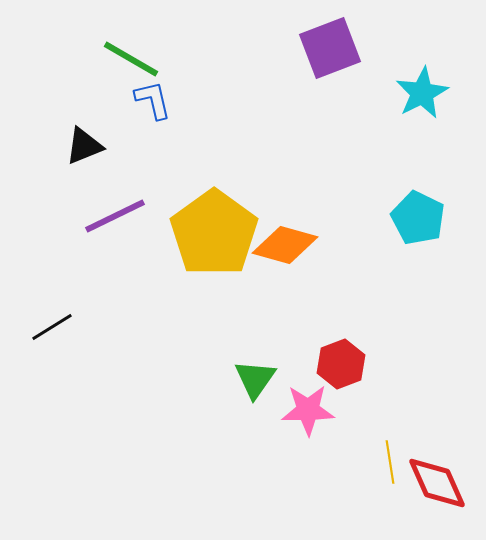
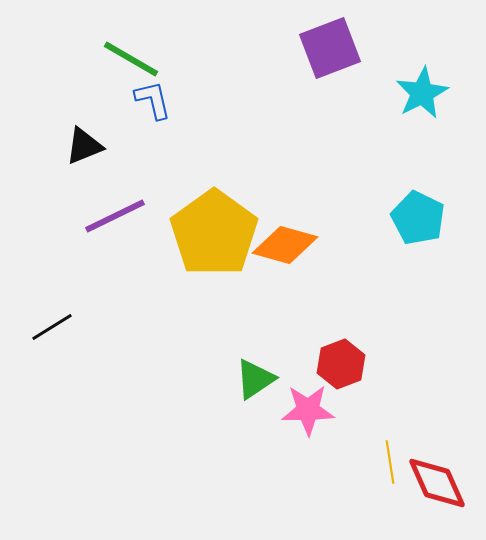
green triangle: rotated 21 degrees clockwise
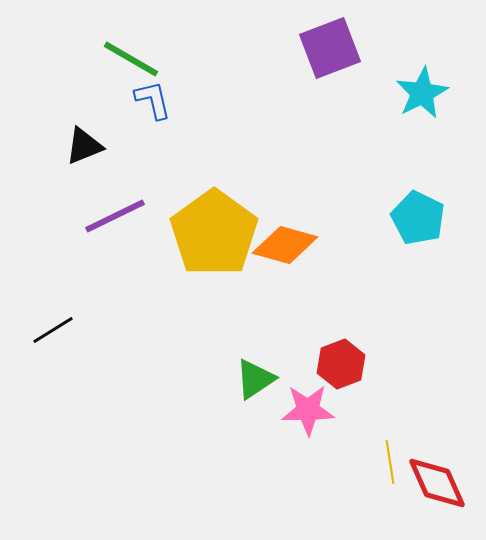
black line: moved 1 px right, 3 px down
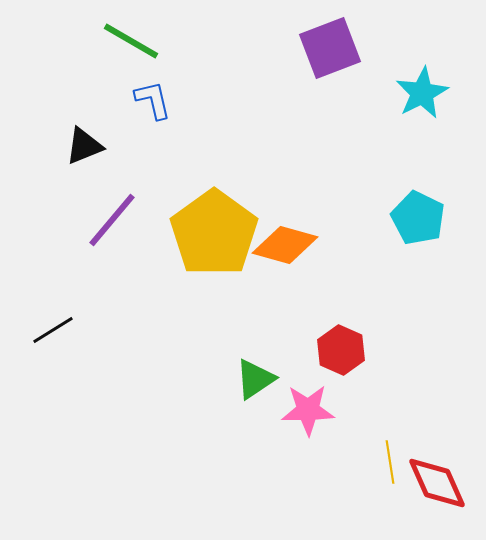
green line: moved 18 px up
purple line: moved 3 px left, 4 px down; rotated 24 degrees counterclockwise
red hexagon: moved 14 px up; rotated 15 degrees counterclockwise
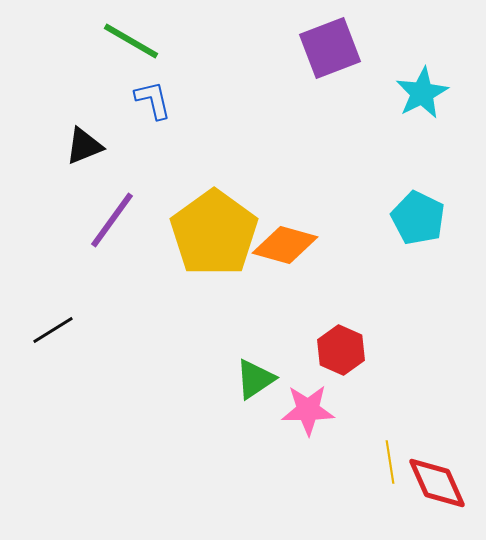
purple line: rotated 4 degrees counterclockwise
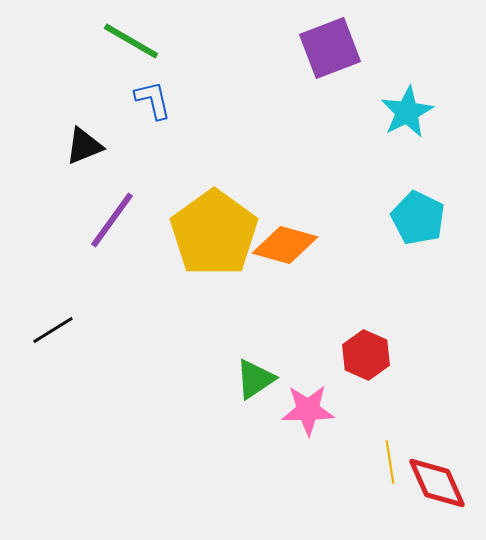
cyan star: moved 15 px left, 19 px down
red hexagon: moved 25 px right, 5 px down
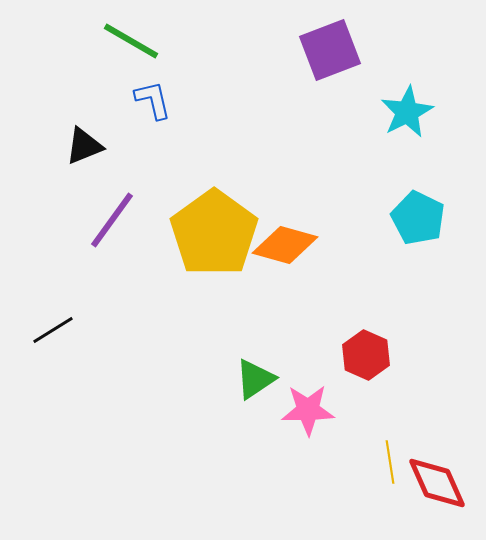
purple square: moved 2 px down
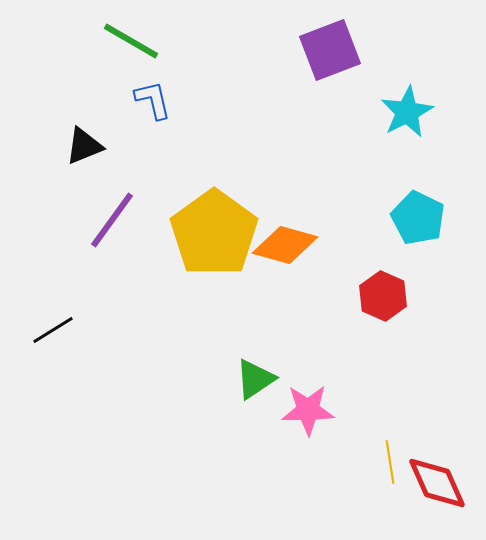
red hexagon: moved 17 px right, 59 px up
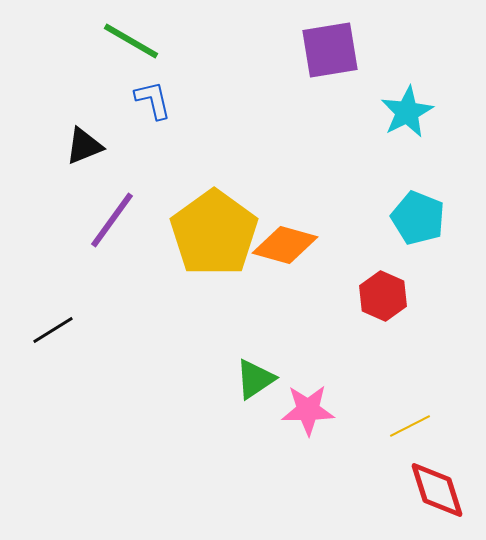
purple square: rotated 12 degrees clockwise
cyan pentagon: rotated 4 degrees counterclockwise
yellow line: moved 20 px right, 36 px up; rotated 72 degrees clockwise
red diamond: moved 7 px down; rotated 6 degrees clockwise
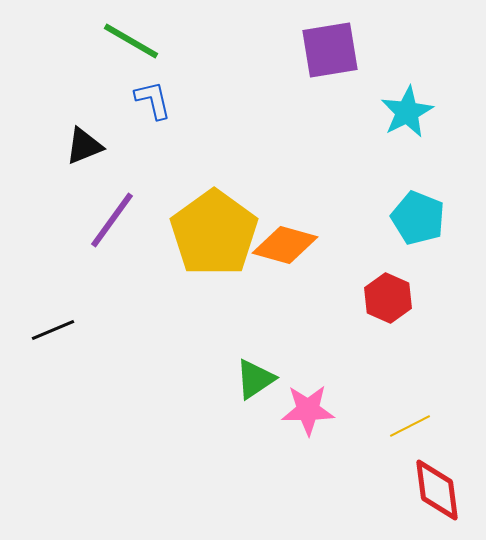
red hexagon: moved 5 px right, 2 px down
black line: rotated 9 degrees clockwise
red diamond: rotated 10 degrees clockwise
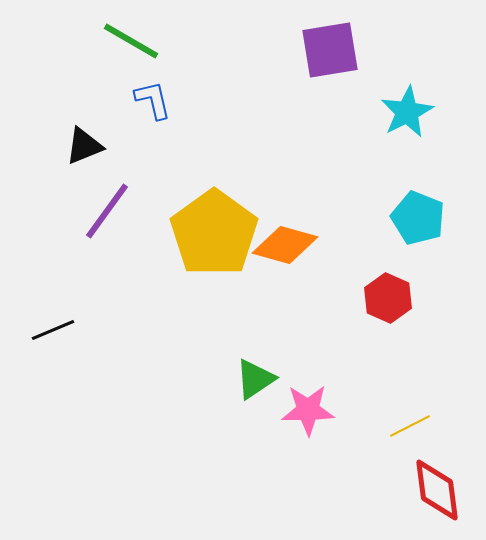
purple line: moved 5 px left, 9 px up
